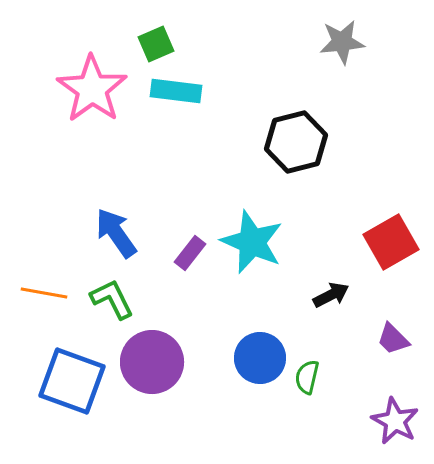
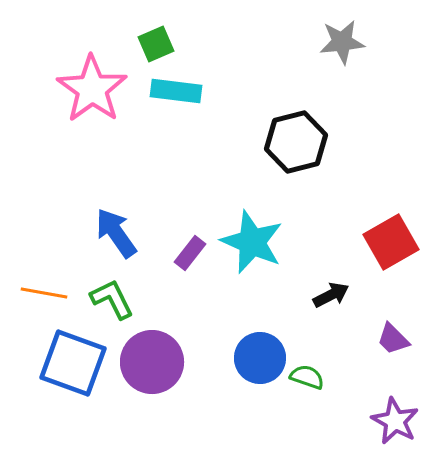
green semicircle: rotated 96 degrees clockwise
blue square: moved 1 px right, 18 px up
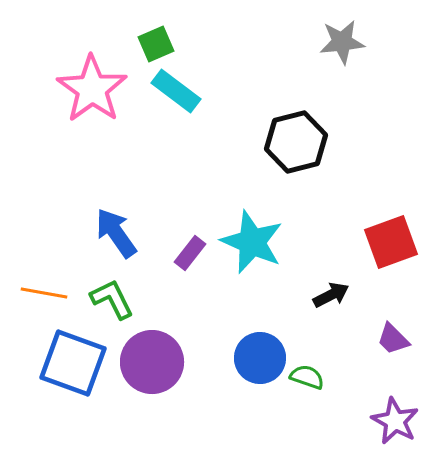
cyan rectangle: rotated 30 degrees clockwise
red square: rotated 10 degrees clockwise
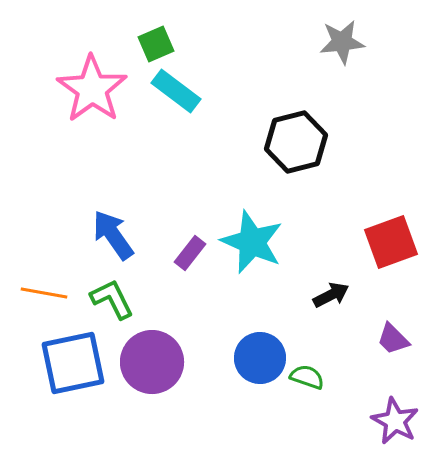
blue arrow: moved 3 px left, 2 px down
blue square: rotated 32 degrees counterclockwise
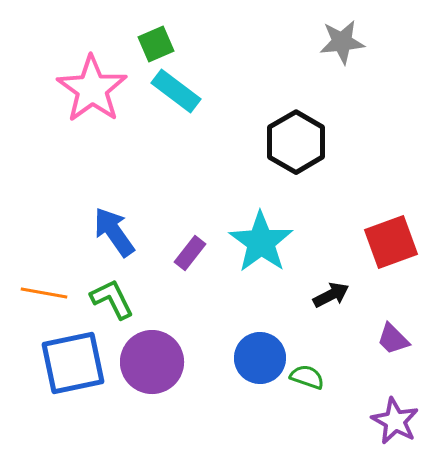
black hexagon: rotated 16 degrees counterclockwise
blue arrow: moved 1 px right, 3 px up
cyan star: moved 9 px right; rotated 12 degrees clockwise
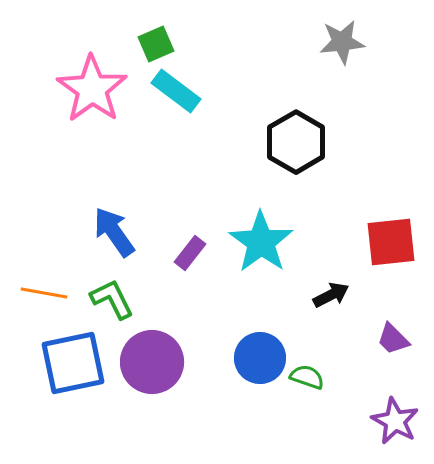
red square: rotated 14 degrees clockwise
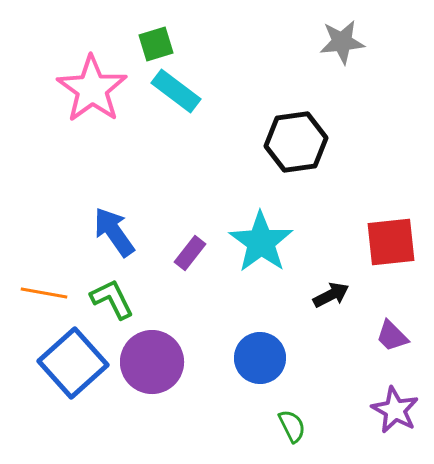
green square: rotated 6 degrees clockwise
black hexagon: rotated 22 degrees clockwise
purple trapezoid: moved 1 px left, 3 px up
blue square: rotated 30 degrees counterclockwise
green semicircle: moved 15 px left, 49 px down; rotated 44 degrees clockwise
purple star: moved 11 px up
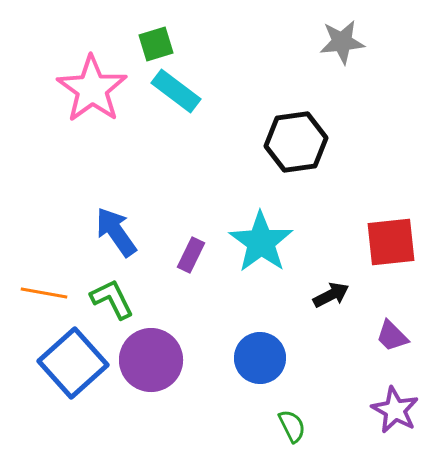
blue arrow: moved 2 px right
purple rectangle: moved 1 px right, 2 px down; rotated 12 degrees counterclockwise
purple circle: moved 1 px left, 2 px up
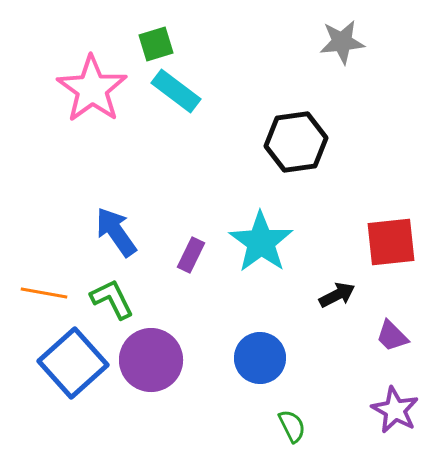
black arrow: moved 6 px right
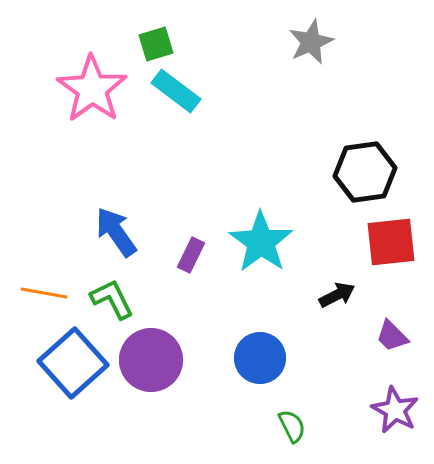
gray star: moved 31 px left; rotated 18 degrees counterclockwise
black hexagon: moved 69 px right, 30 px down
